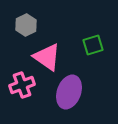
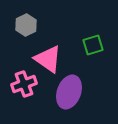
pink triangle: moved 1 px right, 2 px down
pink cross: moved 2 px right, 1 px up
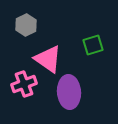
purple ellipse: rotated 24 degrees counterclockwise
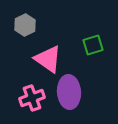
gray hexagon: moved 1 px left
pink cross: moved 8 px right, 14 px down
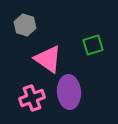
gray hexagon: rotated 15 degrees counterclockwise
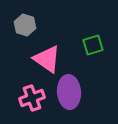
pink triangle: moved 1 px left
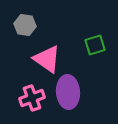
gray hexagon: rotated 10 degrees counterclockwise
green square: moved 2 px right
purple ellipse: moved 1 px left
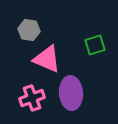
gray hexagon: moved 4 px right, 5 px down
pink triangle: rotated 12 degrees counterclockwise
purple ellipse: moved 3 px right, 1 px down
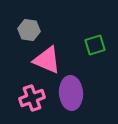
pink triangle: moved 1 px down
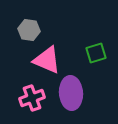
green square: moved 1 px right, 8 px down
